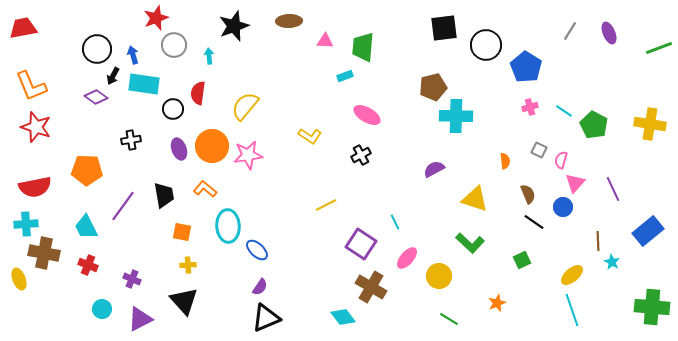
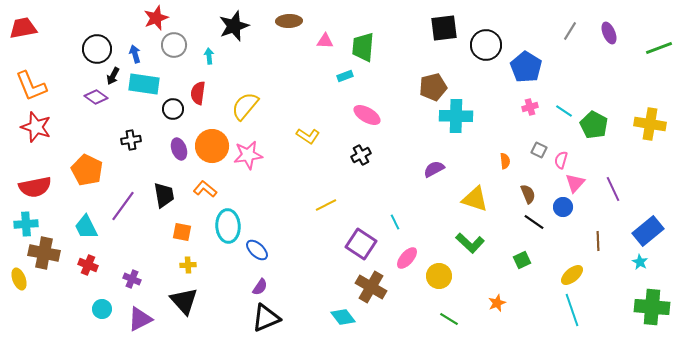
blue arrow at (133, 55): moved 2 px right, 1 px up
yellow L-shape at (310, 136): moved 2 px left
orange pentagon at (87, 170): rotated 24 degrees clockwise
cyan star at (612, 262): moved 28 px right
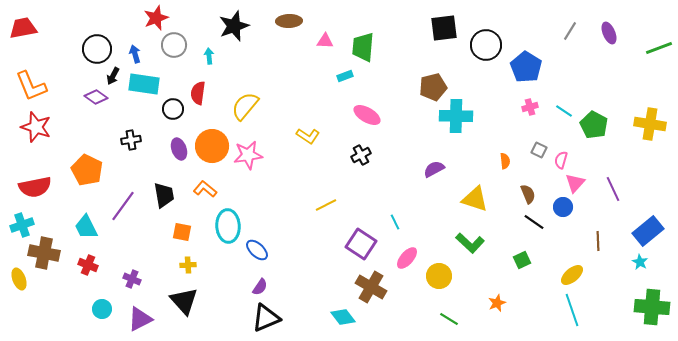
cyan cross at (26, 224): moved 4 px left, 1 px down; rotated 15 degrees counterclockwise
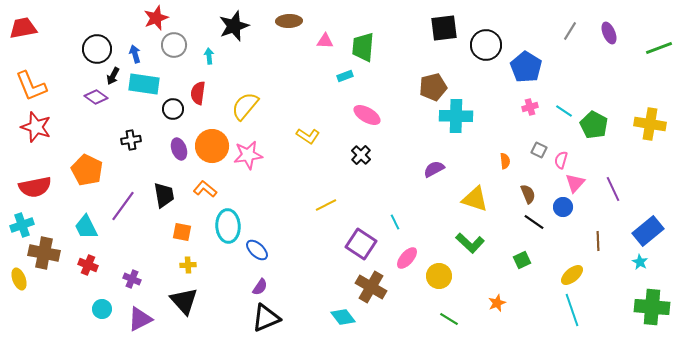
black cross at (361, 155): rotated 18 degrees counterclockwise
